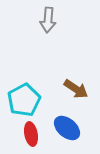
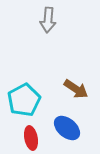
red ellipse: moved 4 px down
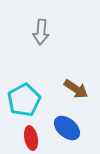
gray arrow: moved 7 px left, 12 px down
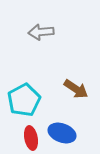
gray arrow: rotated 80 degrees clockwise
blue ellipse: moved 5 px left, 5 px down; rotated 20 degrees counterclockwise
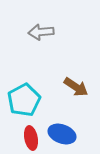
brown arrow: moved 2 px up
blue ellipse: moved 1 px down
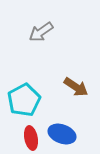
gray arrow: rotated 30 degrees counterclockwise
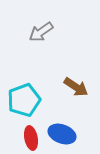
cyan pentagon: rotated 8 degrees clockwise
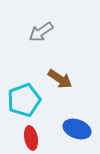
brown arrow: moved 16 px left, 8 px up
blue ellipse: moved 15 px right, 5 px up
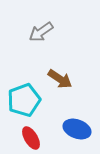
red ellipse: rotated 20 degrees counterclockwise
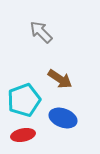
gray arrow: rotated 80 degrees clockwise
blue ellipse: moved 14 px left, 11 px up
red ellipse: moved 8 px left, 3 px up; rotated 70 degrees counterclockwise
